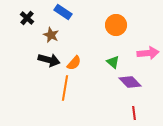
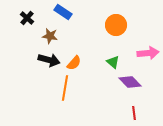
brown star: moved 1 px left, 1 px down; rotated 14 degrees counterclockwise
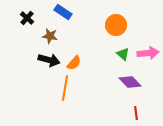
green triangle: moved 10 px right, 8 px up
red line: moved 2 px right
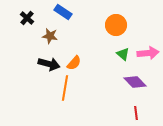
black arrow: moved 4 px down
purple diamond: moved 5 px right
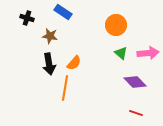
black cross: rotated 24 degrees counterclockwise
green triangle: moved 2 px left, 1 px up
black arrow: rotated 65 degrees clockwise
red line: rotated 64 degrees counterclockwise
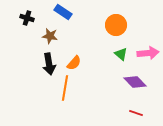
green triangle: moved 1 px down
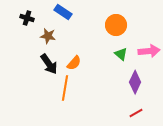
brown star: moved 2 px left
pink arrow: moved 1 px right, 2 px up
black arrow: rotated 25 degrees counterclockwise
purple diamond: rotated 70 degrees clockwise
red line: rotated 48 degrees counterclockwise
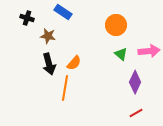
black arrow: rotated 20 degrees clockwise
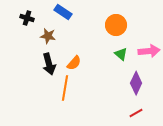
purple diamond: moved 1 px right, 1 px down
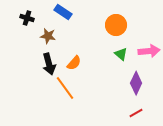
orange line: rotated 45 degrees counterclockwise
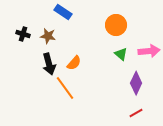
black cross: moved 4 px left, 16 px down
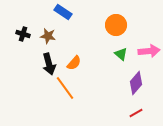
purple diamond: rotated 15 degrees clockwise
